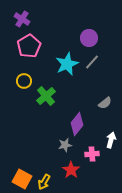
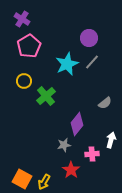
gray star: moved 1 px left
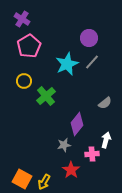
white arrow: moved 5 px left
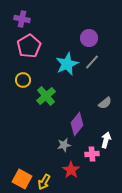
purple cross: rotated 21 degrees counterclockwise
yellow circle: moved 1 px left, 1 px up
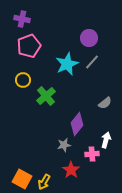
pink pentagon: rotated 10 degrees clockwise
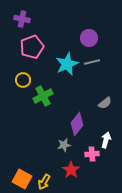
pink pentagon: moved 3 px right, 1 px down
gray line: rotated 35 degrees clockwise
green cross: moved 3 px left; rotated 12 degrees clockwise
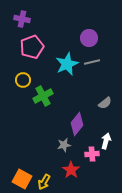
white arrow: moved 1 px down
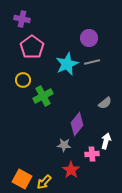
pink pentagon: rotated 15 degrees counterclockwise
gray star: rotated 16 degrees clockwise
yellow arrow: rotated 14 degrees clockwise
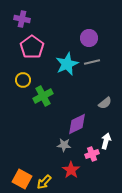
purple diamond: rotated 25 degrees clockwise
pink cross: rotated 16 degrees counterclockwise
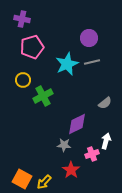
pink pentagon: rotated 20 degrees clockwise
